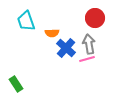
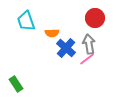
pink line: rotated 21 degrees counterclockwise
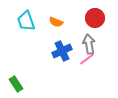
orange semicircle: moved 4 px right, 11 px up; rotated 24 degrees clockwise
blue cross: moved 4 px left, 3 px down; rotated 24 degrees clockwise
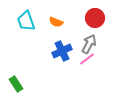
gray arrow: rotated 36 degrees clockwise
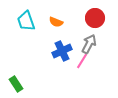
pink line: moved 5 px left, 2 px down; rotated 21 degrees counterclockwise
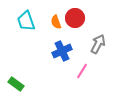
red circle: moved 20 px left
orange semicircle: rotated 48 degrees clockwise
gray arrow: moved 9 px right
pink line: moved 10 px down
green rectangle: rotated 21 degrees counterclockwise
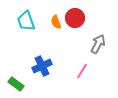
blue cross: moved 20 px left, 15 px down
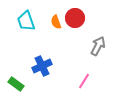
gray arrow: moved 2 px down
pink line: moved 2 px right, 10 px down
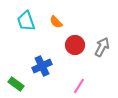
red circle: moved 27 px down
orange semicircle: rotated 24 degrees counterclockwise
gray arrow: moved 4 px right, 1 px down
pink line: moved 5 px left, 5 px down
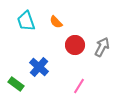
blue cross: moved 3 px left, 1 px down; rotated 24 degrees counterclockwise
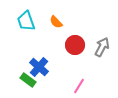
green rectangle: moved 12 px right, 4 px up
